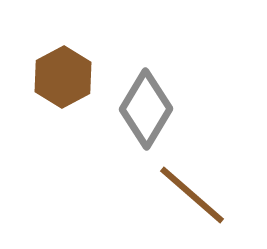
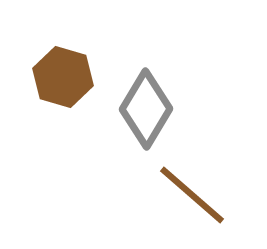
brown hexagon: rotated 16 degrees counterclockwise
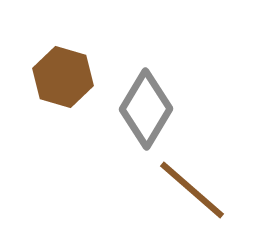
brown line: moved 5 px up
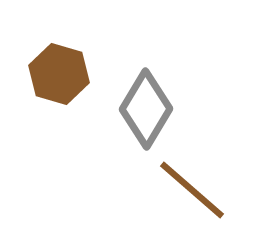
brown hexagon: moved 4 px left, 3 px up
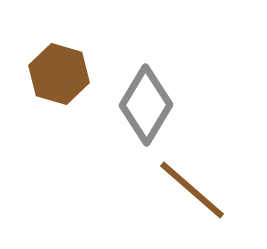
gray diamond: moved 4 px up
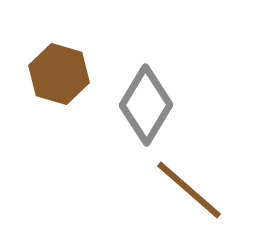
brown line: moved 3 px left
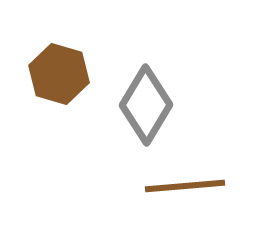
brown line: moved 4 px left, 4 px up; rotated 46 degrees counterclockwise
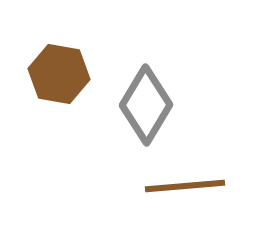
brown hexagon: rotated 6 degrees counterclockwise
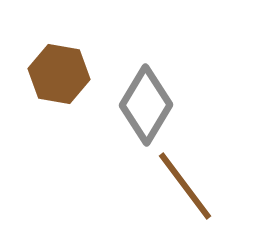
brown line: rotated 58 degrees clockwise
